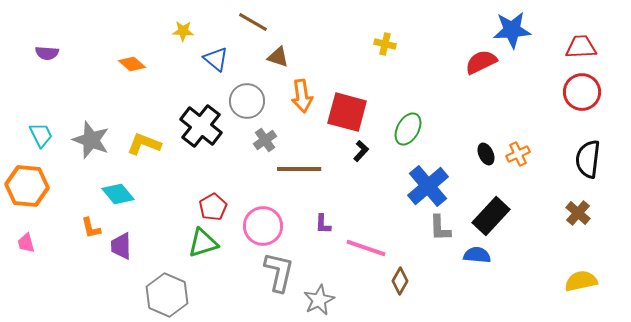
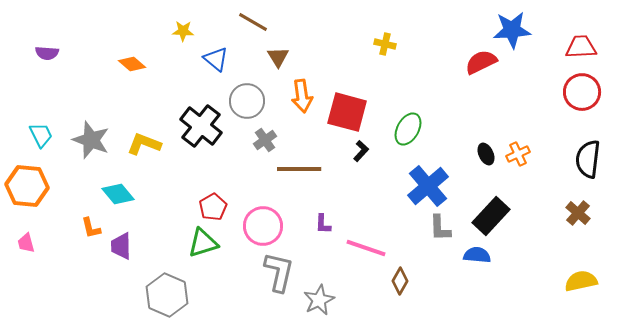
brown triangle at (278, 57): rotated 40 degrees clockwise
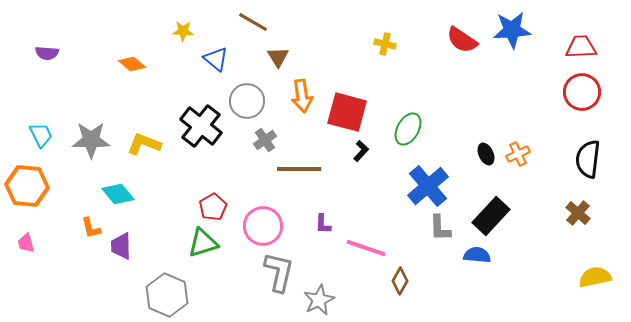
red semicircle at (481, 62): moved 19 px left, 22 px up; rotated 120 degrees counterclockwise
gray star at (91, 140): rotated 21 degrees counterclockwise
yellow semicircle at (581, 281): moved 14 px right, 4 px up
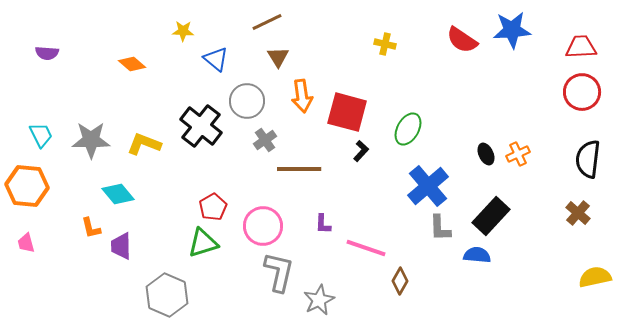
brown line at (253, 22): moved 14 px right; rotated 56 degrees counterclockwise
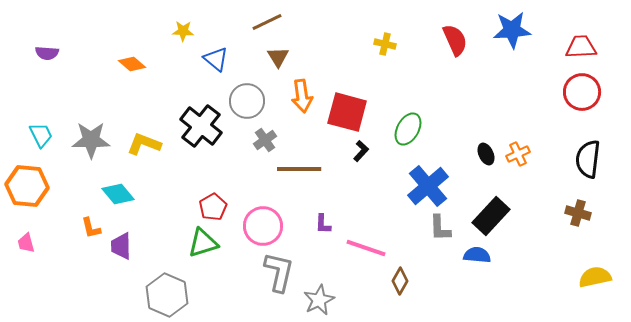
red semicircle at (462, 40): moved 7 px left; rotated 148 degrees counterclockwise
brown cross at (578, 213): rotated 25 degrees counterclockwise
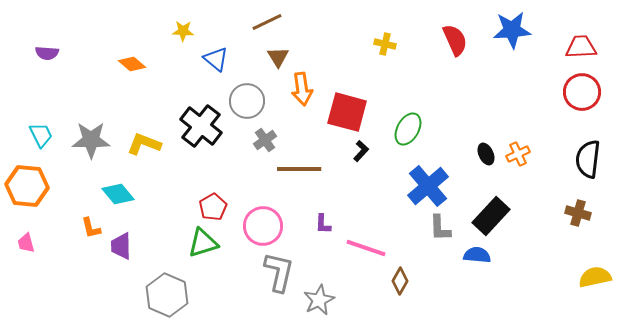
orange arrow at (302, 96): moved 7 px up
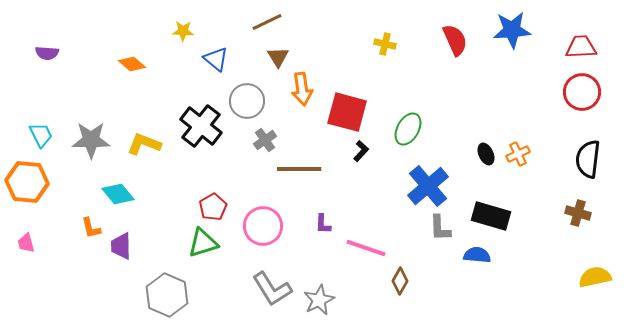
orange hexagon at (27, 186): moved 4 px up
black rectangle at (491, 216): rotated 63 degrees clockwise
gray L-shape at (279, 272): moved 7 px left, 17 px down; rotated 135 degrees clockwise
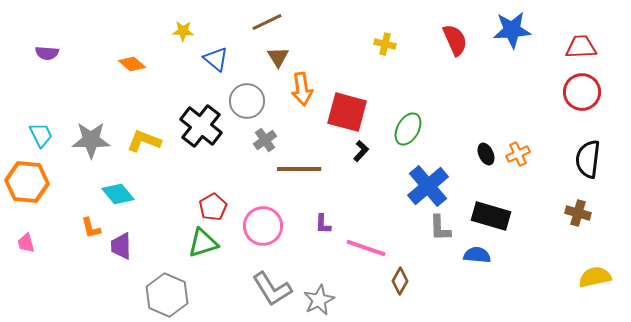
yellow L-shape at (144, 144): moved 3 px up
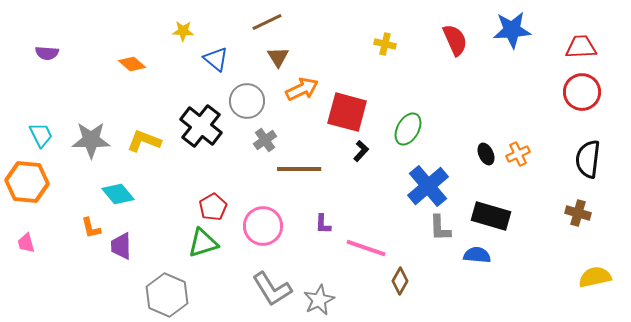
orange arrow at (302, 89): rotated 108 degrees counterclockwise
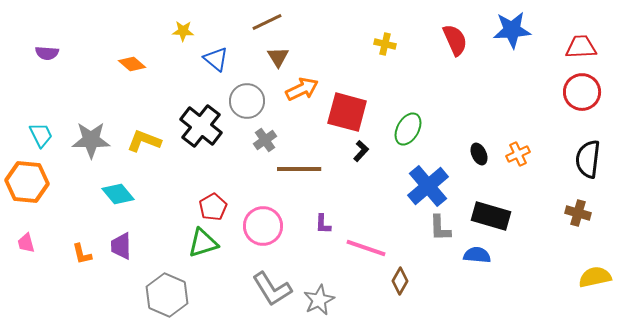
black ellipse at (486, 154): moved 7 px left
orange L-shape at (91, 228): moved 9 px left, 26 px down
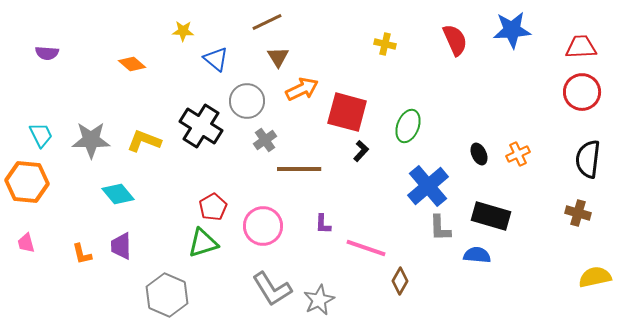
black cross at (201, 126): rotated 6 degrees counterclockwise
green ellipse at (408, 129): moved 3 px up; rotated 8 degrees counterclockwise
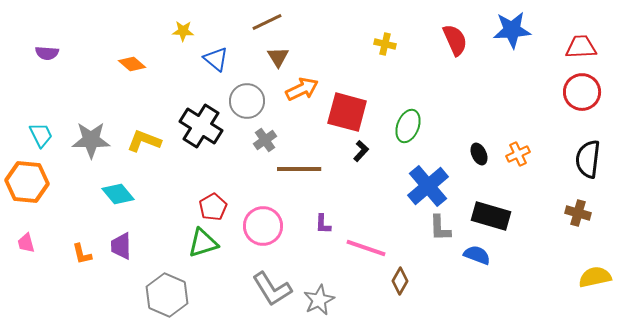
blue semicircle at (477, 255): rotated 16 degrees clockwise
